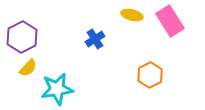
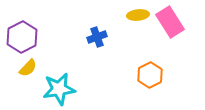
yellow ellipse: moved 6 px right; rotated 20 degrees counterclockwise
pink rectangle: moved 1 px down
blue cross: moved 2 px right, 2 px up; rotated 12 degrees clockwise
cyan star: moved 2 px right
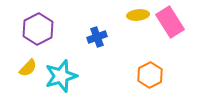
purple hexagon: moved 16 px right, 8 px up
cyan star: moved 2 px right, 13 px up; rotated 8 degrees counterclockwise
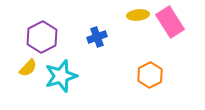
purple hexagon: moved 4 px right, 8 px down
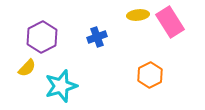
yellow semicircle: moved 1 px left
cyan star: moved 10 px down
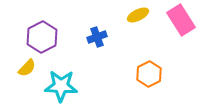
yellow ellipse: rotated 20 degrees counterclockwise
pink rectangle: moved 11 px right, 2 px up
orange hexagon: moved 1 px left, 1 px up
cyan star: rotated 20 degrees clockwise
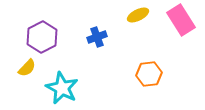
orange hexagon: rotated 20 degrees clockwise
cyan star: moved 1 px right, 2 px down; rotated 24 degrees clockwise
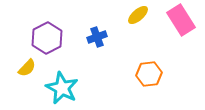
yellow ellipse: rotated 15 degrees counterclockwise
purple hexagon: moved 5 px right, 1 px down
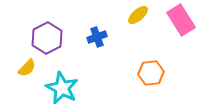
orange hexagon: moved 2 px right, 1 px up
